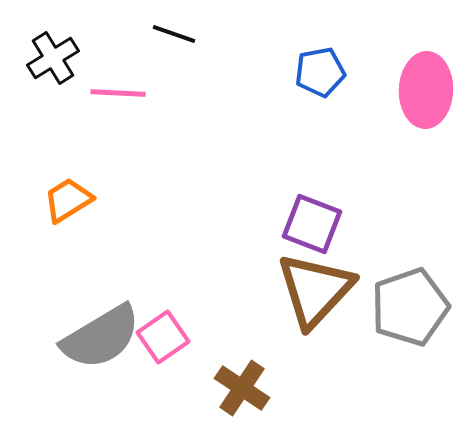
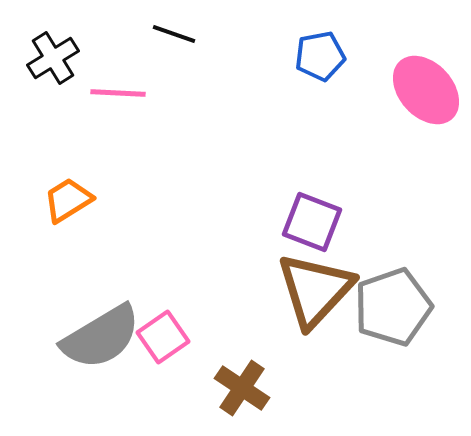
blue pentagon: moved 16 px up
pink ellipse: rotated 44 degrees counterclockwise
purple square: moved 2 px up
gray pentagon: moved 17 px left
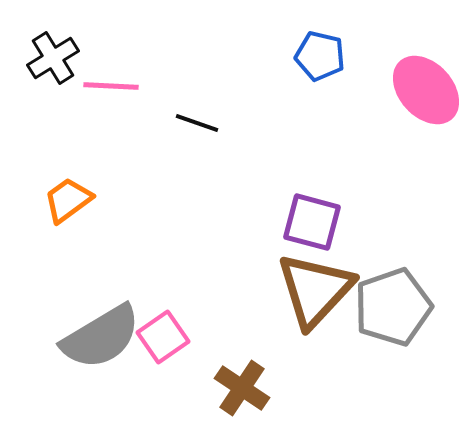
black line: moved 23 px right, 89 px down
blue pentagon: rotated 24 degrees clockwise
pink line: moved 7 px left, 7 px up
orange trapezoid: rotated 4 degrees counterclockwise
purple square: rotated 6 degrees counterclockwise
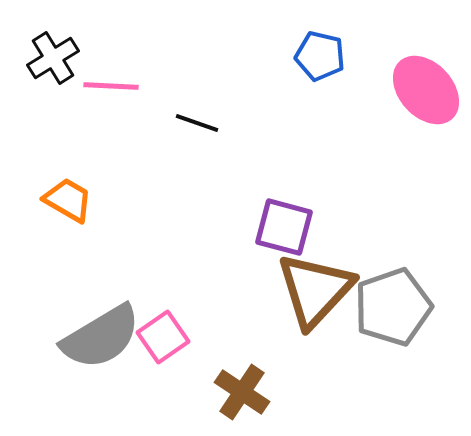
orange trapezoid: rotated 66 degrees clockwise
purple square: moved 28 px left, 5 px down
brown cross: moved 4 px down
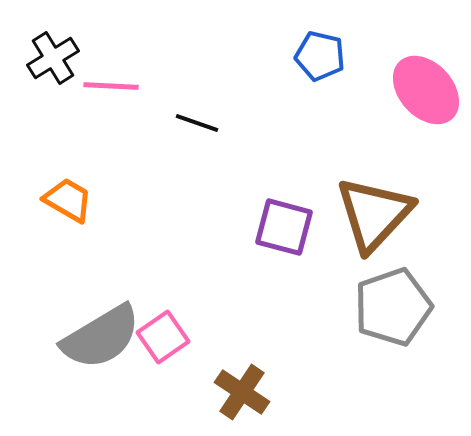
brown triangle: moved 59 px right, 76 px up
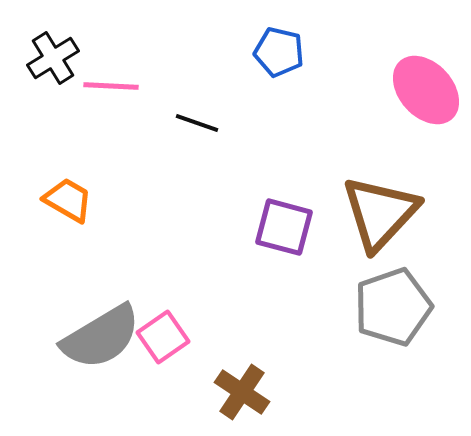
blue pentagon: moved 41 px left, 4 px up
brown triangle: moved 6 px right, 1 px up
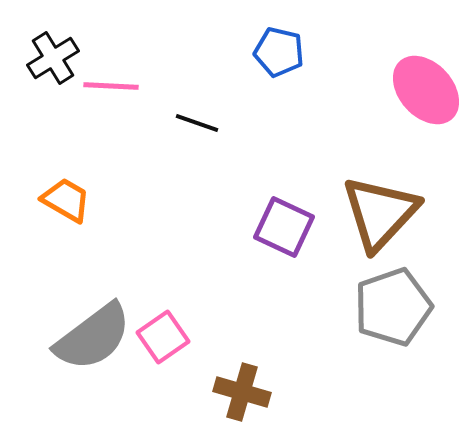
orange trapezoid: moved 2 px left
purple square: rotated 10 degrees clockwise
gray semicircle: moved 8 px left; rotated 6 degrees counterclockwise
brown cross: rotated 18 degrees counterclockwise
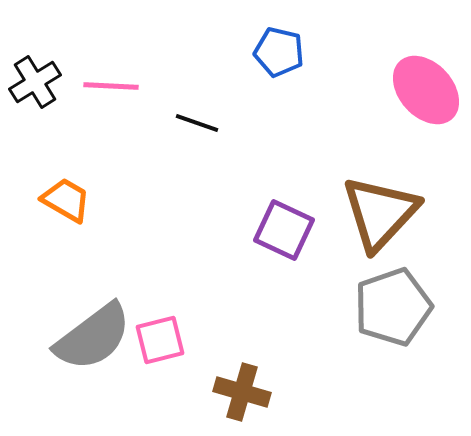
black cross: moved 18 px left, 24 px down
purple square: moved 3 px down
pink square: moved 3 px left, 3 px down; rotated 21 degrees clockwise
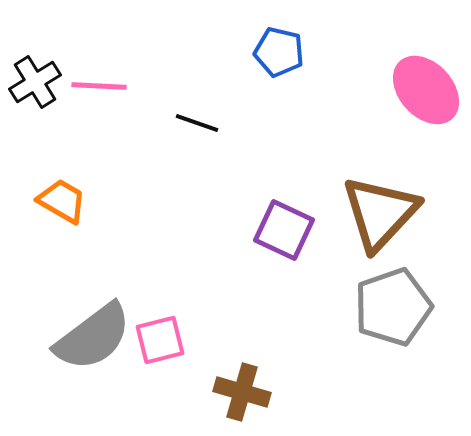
pink line: moved 12 px left
orange trapezoid: moved 4 px left, 1 px down
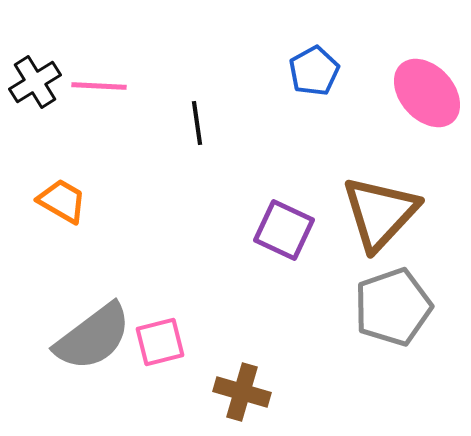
blue pentagon: moved 35 px right, 19 px down; rotated 30 degrees clockwise
pink ellipse: moved 1 px right, 3 px down
black line: rotated 63 degrees clockwise
pink square: moved 2 px down
